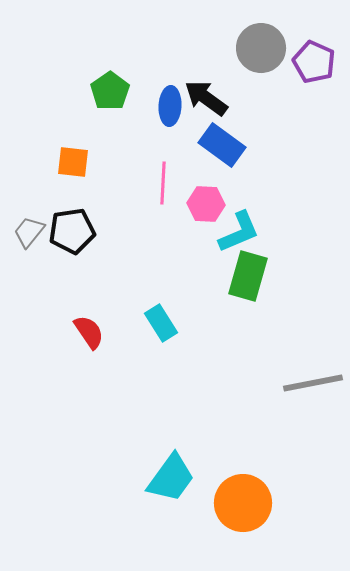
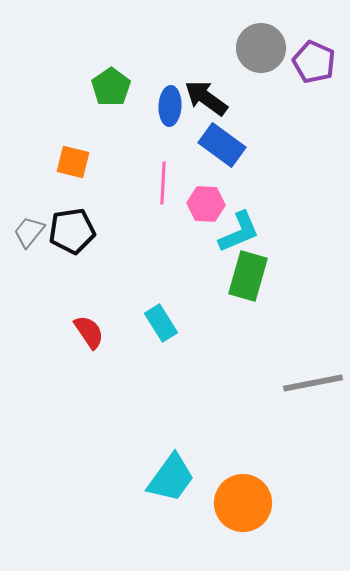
green pentagon: moved 1 px right, 4 px up
orange square: rotated 8 degrees clockwise
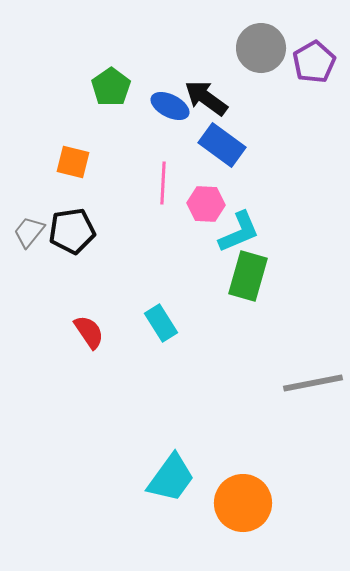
purple pentagon: rotated 18 degrees clockwise
blue ellipse: rotated 66 degrees counterclockwise
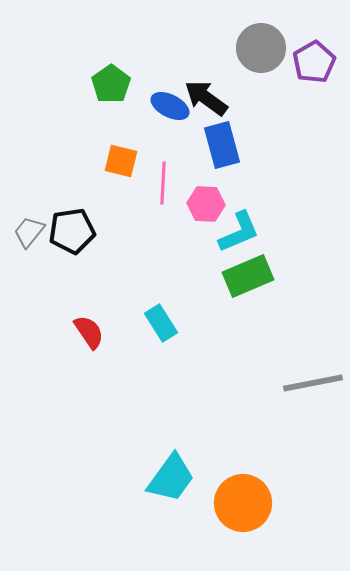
green pentagon: moved 3 px up
blue rectangle: rotated 39 degrees clockwise
orange square: moved 48 px right, 1 px up
green rectangle: rotated 51 degrees clockwise
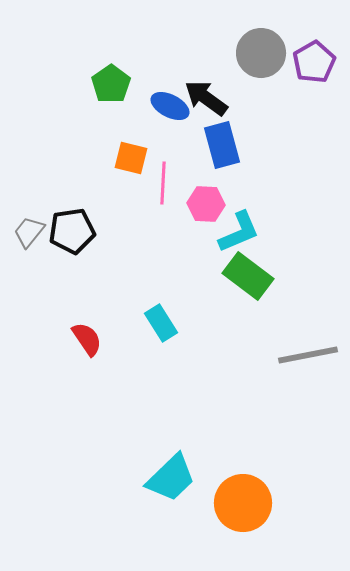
gray circle: moved 5 px down
orange square: moved 10 px right, 3 px up
green rectangle: rotated 60 degrees clockwise
red semicircle: moved 2 px left, 7 px down
gray line: moved 5 px left, 28 px up
cyan trapezoid: rotated 10 degrees clockwise
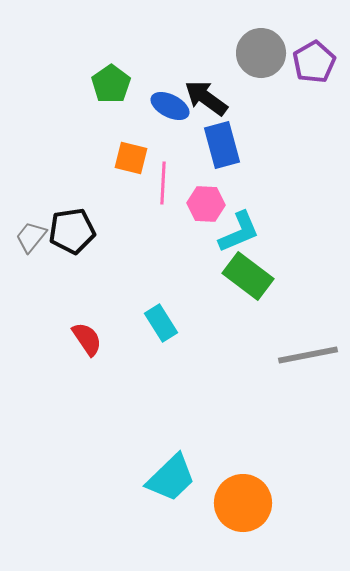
gray trapezoid: moved 2 px right, 5 px down
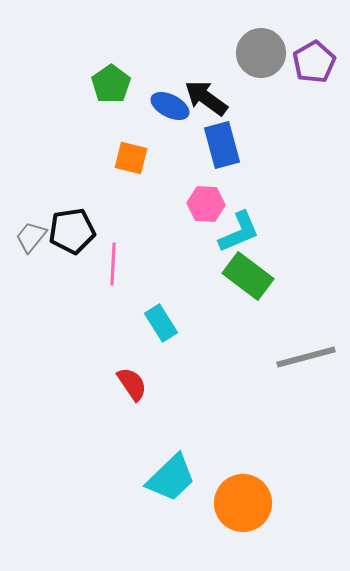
pink line: moved 50 px left, 81 px down
red semicircle: moved 45 px right, 45 px down
gray line: moved 2 px left, 2 px down; rotated 4 degrees counterclockwise
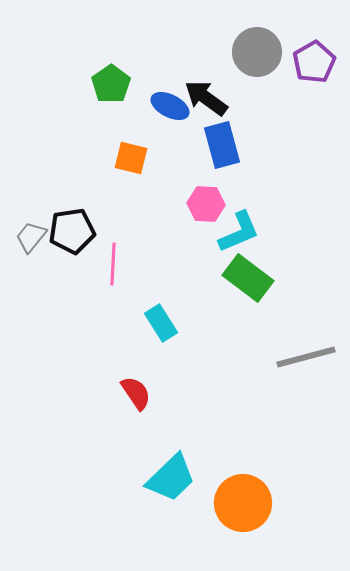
gray circle: moved 4 px left, 1 px up
green rectangle: moved 2 px down
red semicircle: moved 4 px right, 9 px down
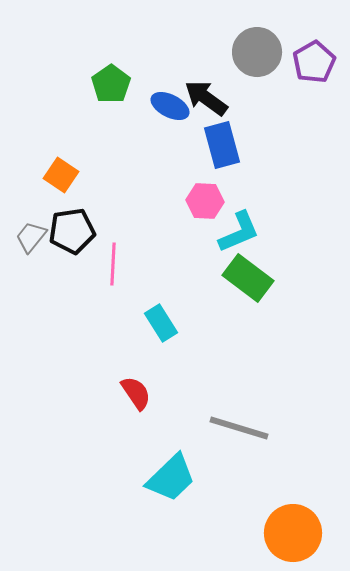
orange square: moved 70 px left, 17 px down; rotated 20 degrees clockwise
pink hexagon: moved 1 px left, 3 px up
gray line: moved 67 px left, 71 px down; rotated 32 degrees clockwise
orange circle: moved 50 px right, 30 px down
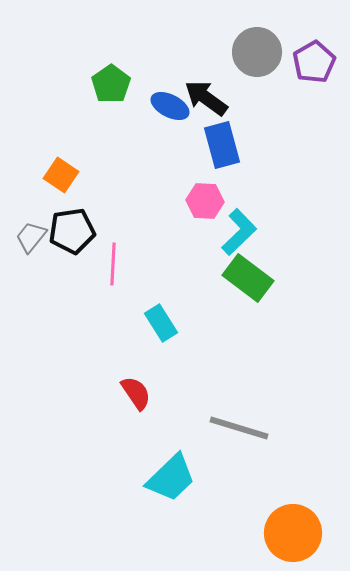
cyan L-shape: rotated 21 degrees counterclockwise
